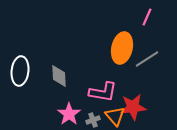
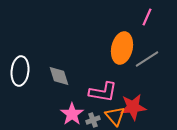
gray diamond: rotated 15 degrees counterclockwise
pink star: moved 3 px right
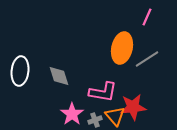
gray cross: moved 2 px right
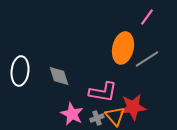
pink line: rotated 12 degrees clockwise
orange ellipse: moved 1 px right
pink star: rotated 10 degrees counterclockwise
gray cross: moved 2 px right, 2 px up
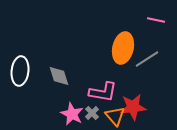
pink line: moved 9 px right, 3 px down; rotated 66 degrees clockwise
gray cross: moved 5 px left, 5 px up; rotated 24 degrees counterclockwise
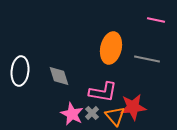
orange ellipse: moved 12 px left
gray line: rotated 45 degrees clockwise
